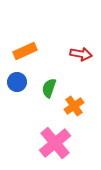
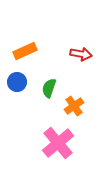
pink cross: moved 3 px right
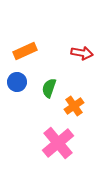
red arrow: moved 1 px right, 1 px up
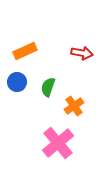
green semicircle: moved 1 px left, 1 px up
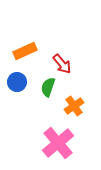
red arrow: moved 20 px left, 11 px down; rotated 40 degrees clockwise
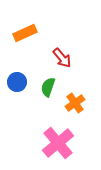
orange rectangle: moved 18 px up
red arrow: moved 6 px up
orange cross: moved 1 px right, 3 px up
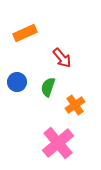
orange cross: moved 2 px down
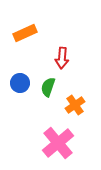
red arrow: rotated 45 degrees clockwise
blue circle: moved 3 px right, 1 px down
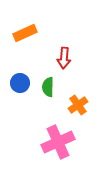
red arrow: moved 2 px right
green semicircle: rotated 18 degrees counterclockwise
orange cross: moved 3 px right
pink cross: moved 1 px up; rotated 16 degrees clockwise
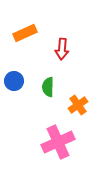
red arrow: moved 2 px left, 9 px up
blue circle: moved 6 px left, 2 px up
